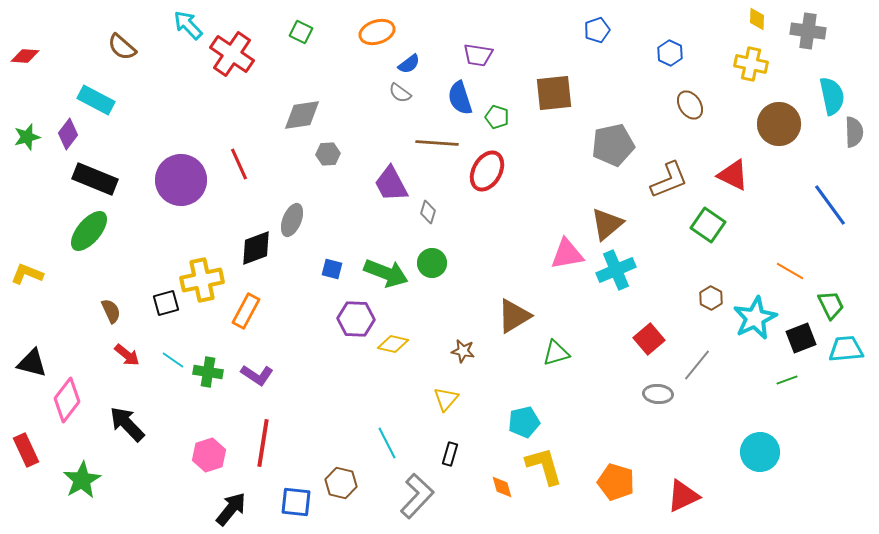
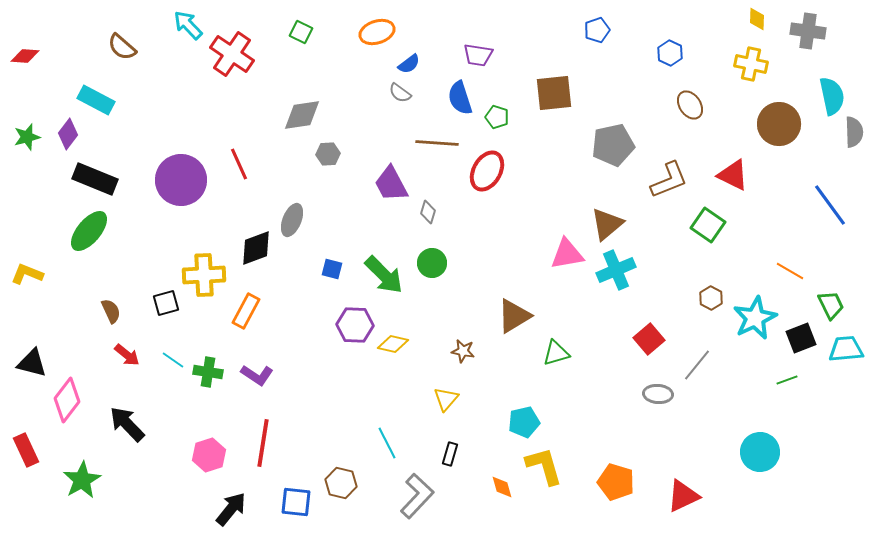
green arrow at (386, 273): moved 2 px left, 2 px down; rotated 24 degrees clockwise
yellow cross at (202, 280): moved 2 px right, 5 px up; rotated 9 degrees clockwise
purple hexagon at (356, 319): moved 1 px left, 6 px down
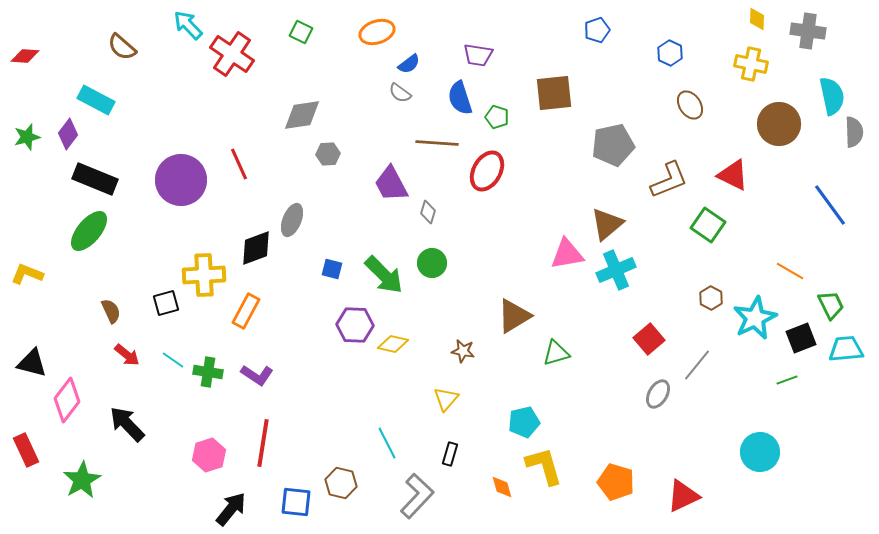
gray ellipse at (658, 394): rotated 64 degrees counterclockwise
